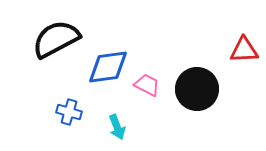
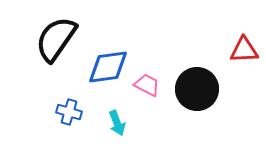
black semicircle: rotated 27 degrees counterclockwise
cyan arrow: moved 4 px up
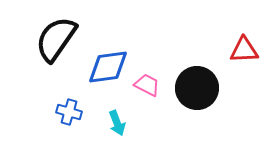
black circle: moved 1 px up
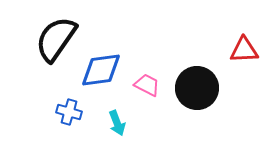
blue diamond: moved 7 px left, 3 px down
